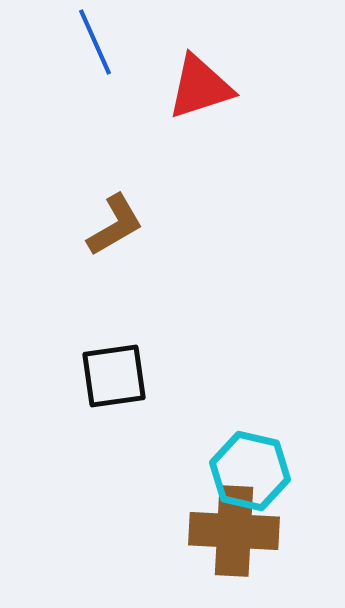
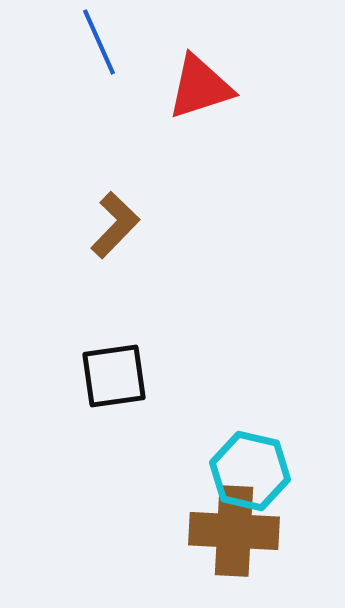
blue line: moved 4 px right
brown L-shape: rotated 16 degrees counterclockwise
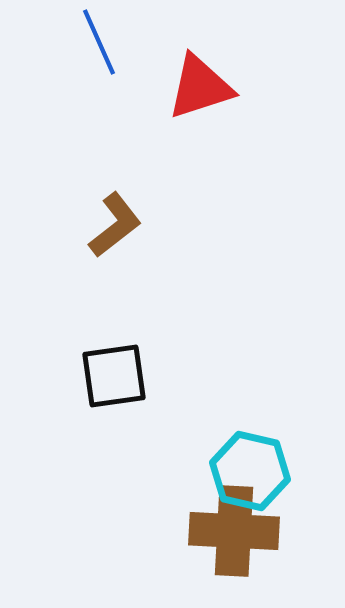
brown L-shape: rotated 8 degrees clockwise
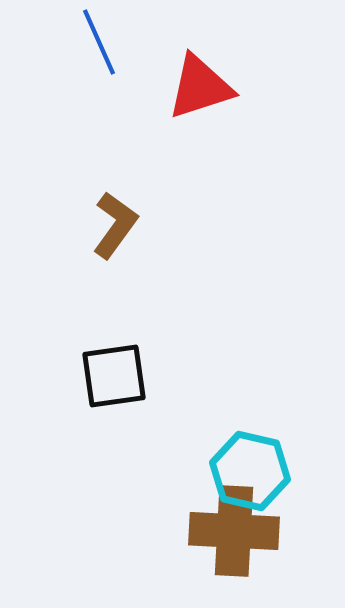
brown L-shape: rotated 16 degrees counterclockwise
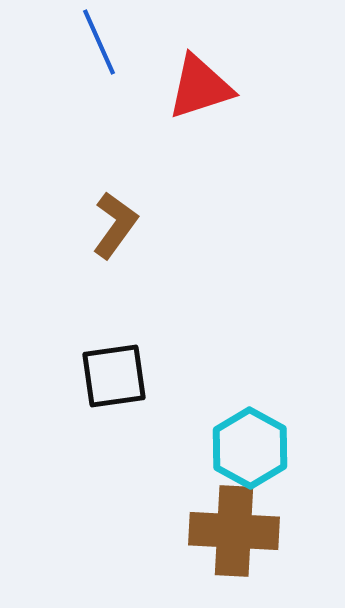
cyan hexagon: moved 23 px up; rotated 16 degrees clockwise
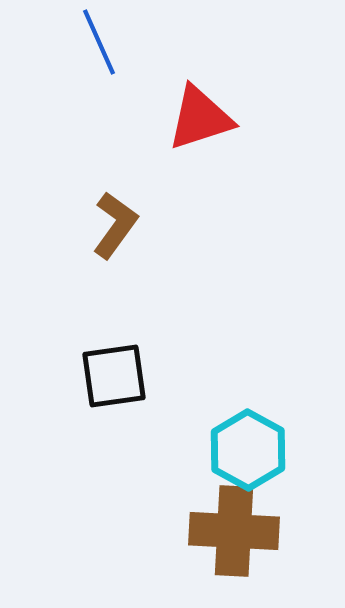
red triangle: moved 31 px down
cyan hexagon: moved 2 px left, 2 px down
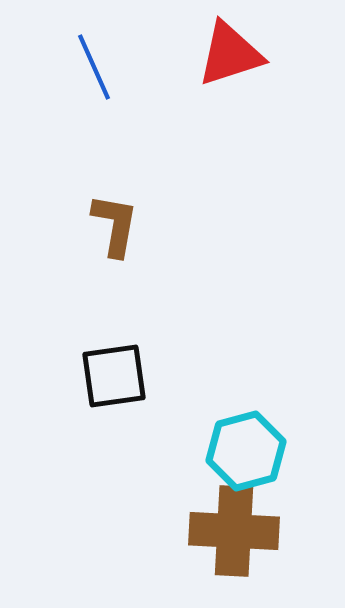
blue line: moved 5 px left, 25 px down
red triangle: moved 30 px right, 64 px up
brown L-shape: rotated 26 degrees counterclockwise
cyan hexagon: moved 2 px left, 1 px down; rotated 16 degrees clockwise
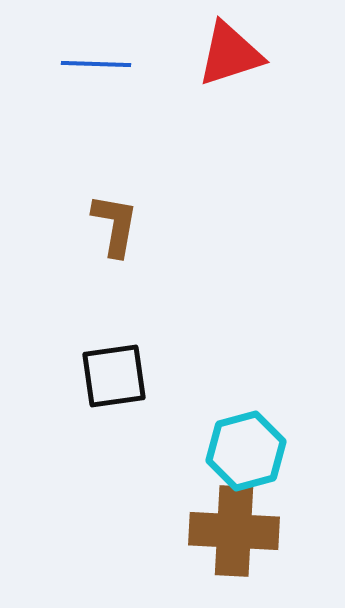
blue line: moved 2 px right, 3 px up; rotated 64 degrees counterclockwise
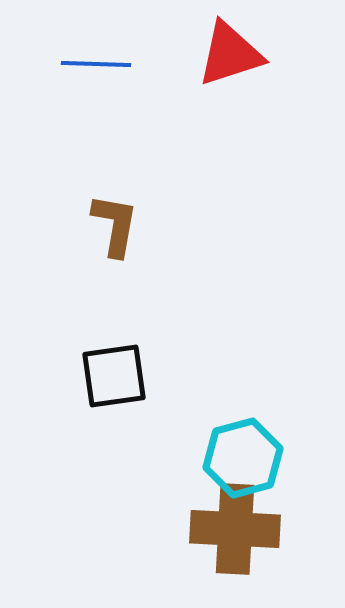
cyan hexagon: moved 3 px left, 7 px down
brown cross: moved 1 px right, 2 px up
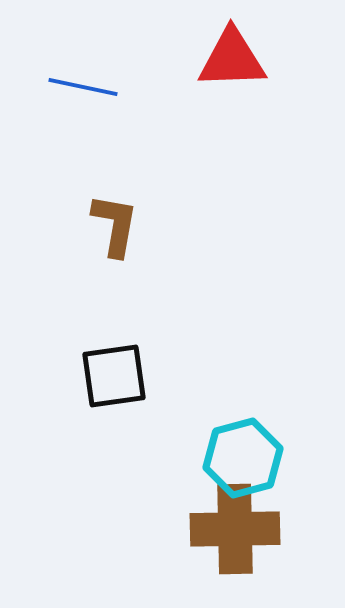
red triangle: moved 2 px right, 5 px down; rotated 16 degrees clockwise
blue line: moved 13 px left, 23 px down; rotated 10 degrees clockwise
brown cross: rotated 4 degrees counterclockwise
